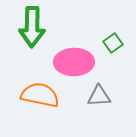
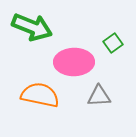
green arrow: rotated 69 degrees counterclockwise
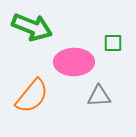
green square: rotated 36 degrees clockwise
orange semicircle: moved 8 px left, 1 px down; rotated 117 degrees clockwise
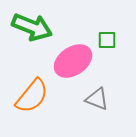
green square: moved 6 px left, 3 px up
pink ellipse: moved 1 px left, 1 px up; rotated 33 degrees counterclockwise
gray triangle: moved 2 px left, 3 px down; rotated 25 degrees clockwise
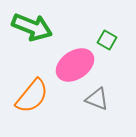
green square: rotated 30 degrees clockwise
pink ellipse: moved 2 px right, 4 px down
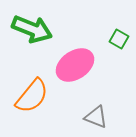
green arrow: moved 2 px down
green square: moved 12 px right, 1 px up
gray triangle: moved 1 px left, 18 px down
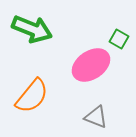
pink ellipse: moved 16 px right
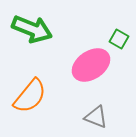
orange semicircle: moved 2 px left
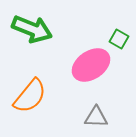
gray triangle: rotated 20 degrees counterclockwise
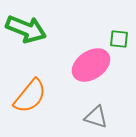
green arrow: moved 6 px left
green square: rotated 24 degrees counterclockwise
gray triangle: rotated 15 degrees clockwise
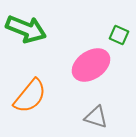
green square: moved 4 px up; rotated 18 degrees clockwise
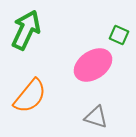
green arrow: moved 1 px down; rotated 87 degrees counterclockwise
pink ellipse: moved 2 px right
